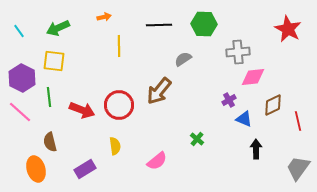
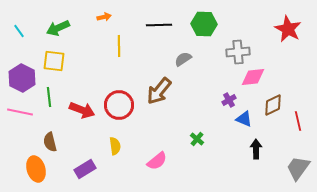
pink line: rotated 30 degrees counterclockwise
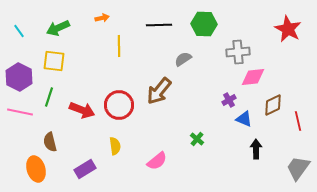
orange arrow: moved 2 px left, 1 px down
purple hexagon: moved 3 px left, 1 px up
green line: rotated 24 degrees clockwise
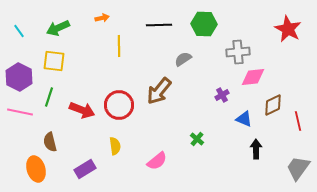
purple cross: moved 7 px left, 5 px up
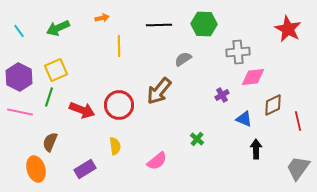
yellow square: moved 2 px right, 9 px down; rotated 30 degrees counterclockwise
brown semicircle: rotated 36 degrees clockwise
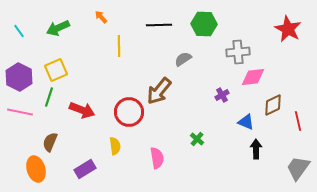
orange arrow: moved 1 px left, 1 px up; rotated 120 degrees counterclockwise
red circle: moved 10 px right, 7 px down
blue triangle: moved 2 px right, 3 px down
pink semicircle: moved 3 px up; rotated 60 degrees counterclockwise
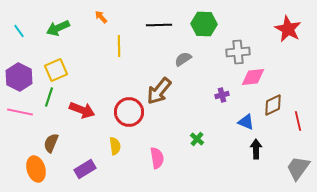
purple cross: rotated 16 degrees clockwise
brown semicircle: moved 1 px right, 1 px down
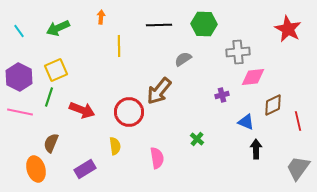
orange arrow: rotated 48 degrees clockwise
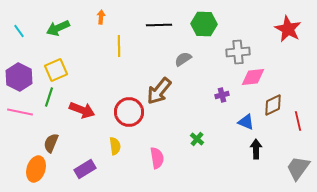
orange ellipse: rotated 35 degrees clockwise
